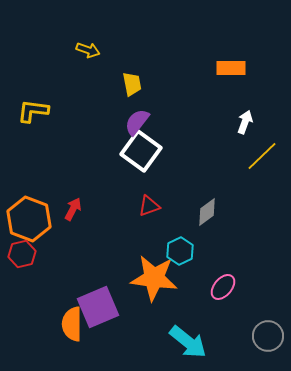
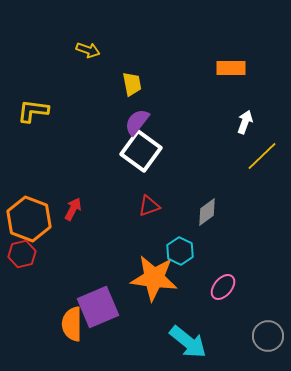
cyan hexagon: rotated 8 degrees counterclockwise
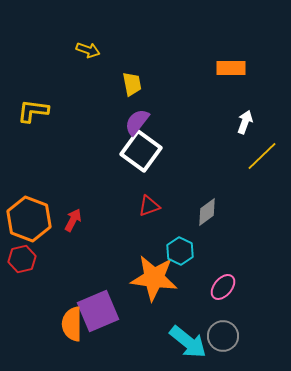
red arrow: moved 11 px down
red hexagon: moved 5 px down
purple square: moved 4 px down
gray circle: moved 45 px left
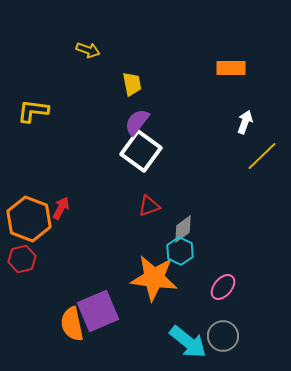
gray diamond: moved 24 px left, 17 px down
red arrow: moved 12 px left, 12 px up
orange semicircle: rotated 12 degrees counterclockwise
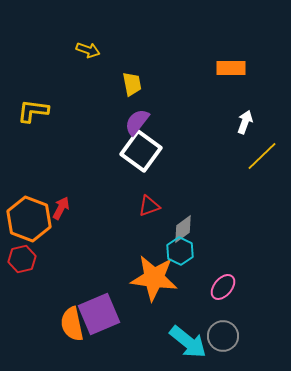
purple square: moved 1 px right, 3 px down
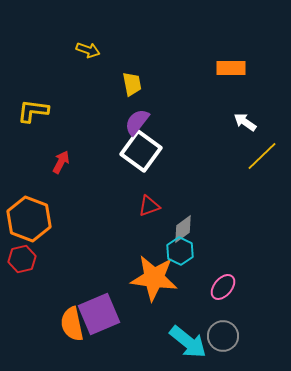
white arrow: rotated 75 degrees counterclockwise
red arrow: moved 46 px up
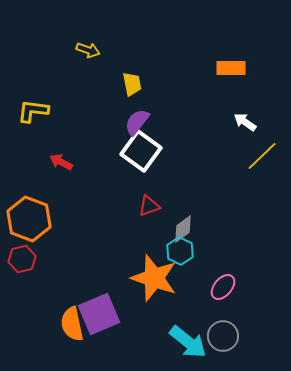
red arrow: rotated 90 degrees counterclockwise
orange star: rotated 12 degrees clockwise
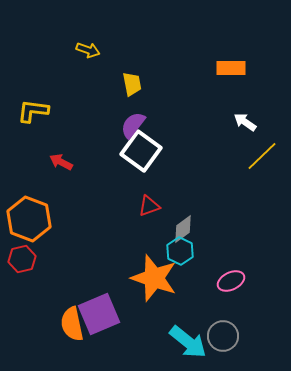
purple semicircle: moved 4 px left, 3 px down
pink ellipse: moved 8 px right, 6 px up; rotated 24 degrees clockwise
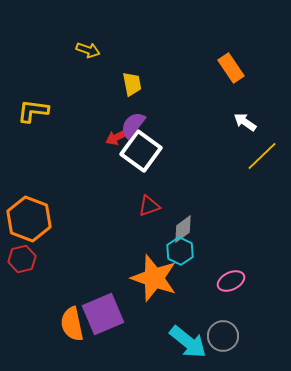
orange rectangle: rotated 56 degrees clockwise
red arrow: moved 56 px right, 25 px up; rotated 55 degrees counterclockwise
purple square: moved 4 px right
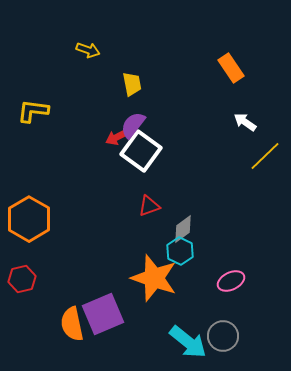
yellow line: moved 3 px right
orange hexagon: rotated 9 degrees clockwise
red hexagon: moved 20 px down
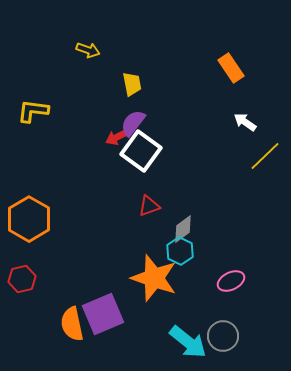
purple semicircle: moved 2 px up
